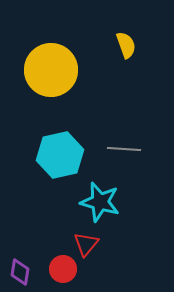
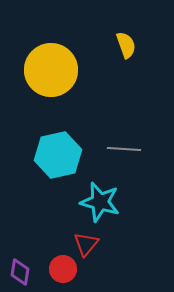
cyan hexagon: moved 2 px left
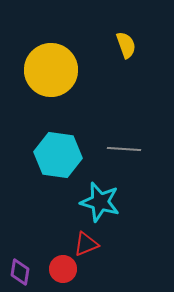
cyan hexagon: rotated 21 degrees clockwise
red triangle: rotated 28 degrees clockwise
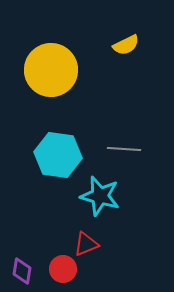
yellow semicircle: rotated 84 degrees clockwise
cyan star: moved 6 px up
purple diamond: moved 2 px right, 1 px up
